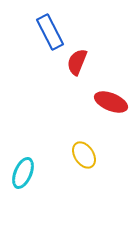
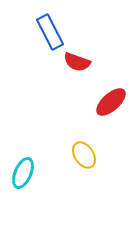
red semicircle: rotated 92 degrees counterclockwise
red ellipse: rotated 64 degrees counterclockwise
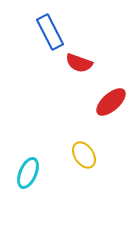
red semicircle: moved 2 px right, 1 px down
cyan ellipse: moved 5 px right
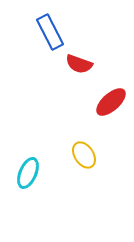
red semicircle: moved 1 px down
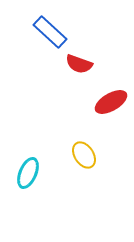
blue rectangle: rotated 20 degrees counterclockwise
red ellipse: rotated 12 degrees clockwise
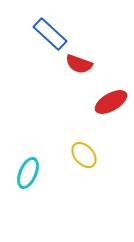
blue rectangle: moved 2 px down
yellow ellipse: rotated 8 degrees counterclockwise
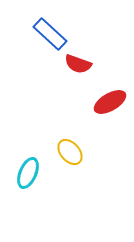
red semicircle: moved 1 px left
red ellipse: moved 1 px left
yellow ellipse: moved 14 px left, 3 px up
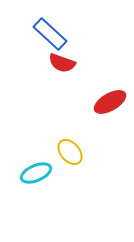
red semicircle: moved 16 px left, 1 px up
cyan ellipse: moved 8 px right; rotated 44 degrees clockwise
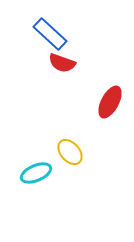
red ellipse: rotated 32 degrees counterclockwise
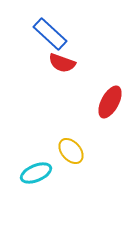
yellow ellipse: moved 1 px right, 1 px up
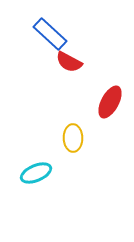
red semicircle: moved 7 px right, 1 px up; rotated 8 degrees clockwise
yellow ellipse: moved 2 px right, 13 px up; rotated 40 degrees clockwise
